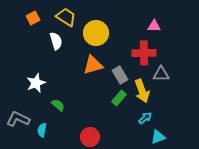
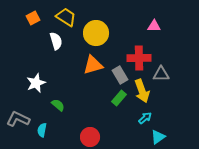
red cross: moved 5 px left, 5 px down
cyan triangle: rotated 14 degrees counterclockwise
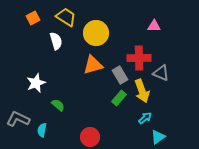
gray triangle: moved 1 px up; rotated 24 degrees clockwise
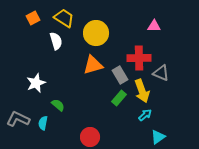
yellow trapezoid: moved 2 px left, 1 px down
cyan arrow: moved 3 px up
cyan semicircle: moved 1 px right, 7 px up
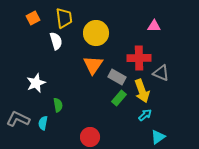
yellow trapezoid: rotated 50 degrees clockwise
orange triangle: rotated 40 degrees counterclockwise
gray rectangle: moved 3 px left, 2 px down; rotated 30 degrees counterclockwise
green semicircle: rotated 40 degrees clockwise
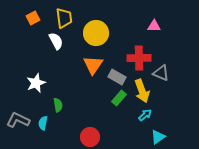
white semicircle: rotated 12 degrees counterclockwise
gray L-shape: moved 1 px down
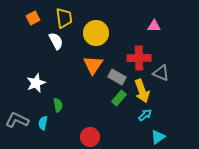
gray L-shape: moved 1 px left
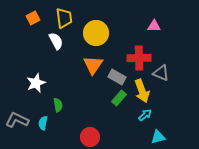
cyan triangle: rotated 21 degrees clockwise
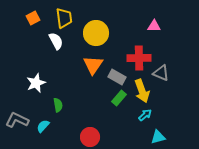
cyan semicircle: moved 3 px down; rotated 32 degrees clockwise
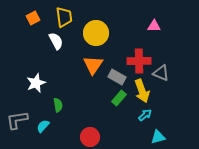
yellow trapezoid: moved 1 px up
red cross: moved 3 px down
gray L-shape: rotated 35 degrees counterclockwise
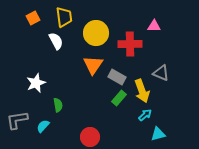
red cross: moved 9 px left, 17 px up
cyan triangle: moved 3 px up
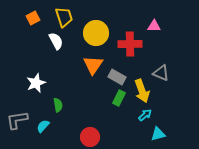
yellow trapezoid: rotated 10 degrees counterclockwise
green rectangle: rotated 14 degrees counterclockwise
